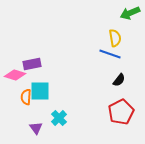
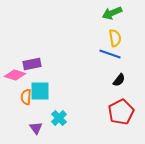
green arrow: moved 18 px left
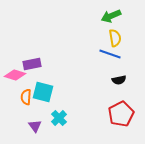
green arrow: moved 1 px left, 3 px down
black semicircle: rotated 40 degrees clockwise
cyan square: moved 3 px right, 1 px down; rotated 15 degrees clockwise
red pentagon: moved 2 px down
purple triangle: moved 1 px left, 2 px up
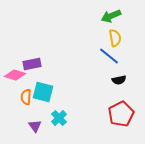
blue line: moved 1 px left, 2 px down; rotated 20 degrees clockwise
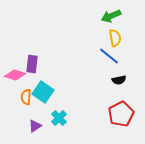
purple rectangle: rotated 72 degrees counterclockwise
cyan square: rotated 20 degrees clockwise
purple triangle: rotated 32 degrees clockwise
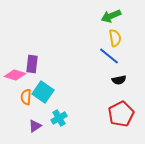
cyan cross: rotated 14 degrees clockwise
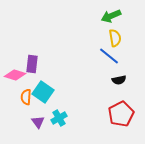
purple triangle: moved 3 px right, 4 px up; rotated 32 degrees counterclockwise
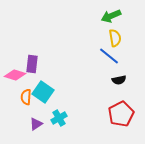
purple triangle: moved 2 px left, 2 px down; rotated 32 degrees clockwise
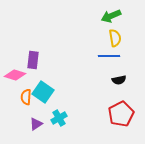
blue line: rotated 40 degrees counterclockwise
purple rectangle: moved 1 px right, 4 px up
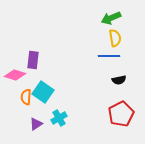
green arrow: moved 2 px down
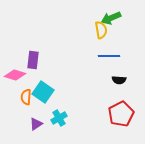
yellow semicircle: moved 14 px left, 8 px up
black semicircle: rotated 16 degrees clockwise
